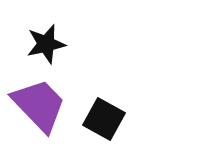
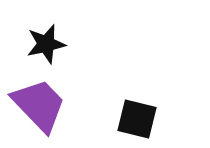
black square: moved 33 px right; rotated 15 degrees counterclockwise
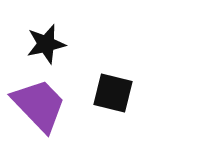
black square: moved 24 px left, 26 px up
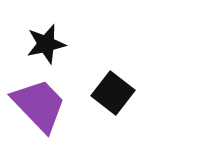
black square: rotated 24 degrees clockwise
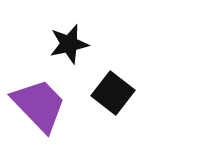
black star: moved 23 px right
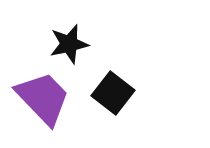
purple trapezoid: moved 4 px right, 7 px up
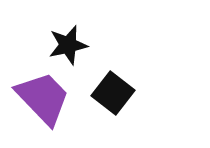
black star: moved 1 px left, 1 px down
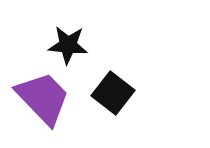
black star: rotated 18 degrees clockwise
